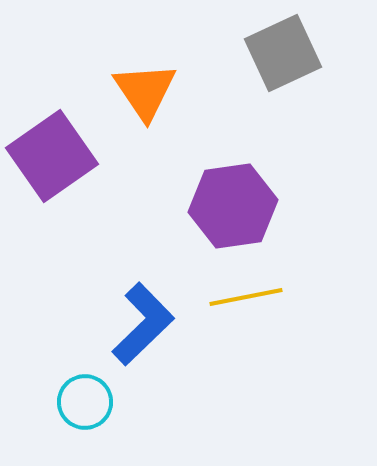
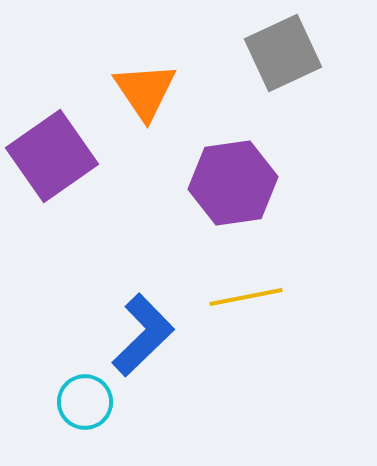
purple hexagon: moved 23 px up
blue L-shape: moved 11 px down
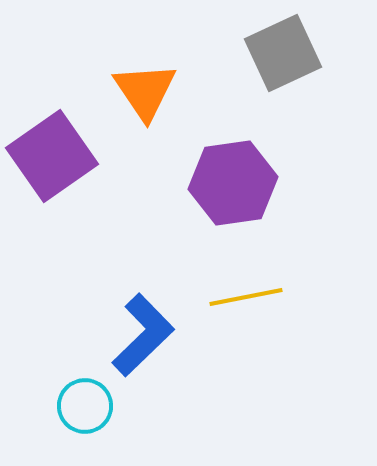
cyan circle: moved 4 px down
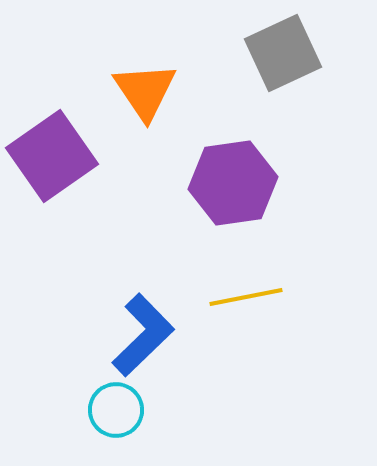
cyan circle: moved 31 px right, 4 px down
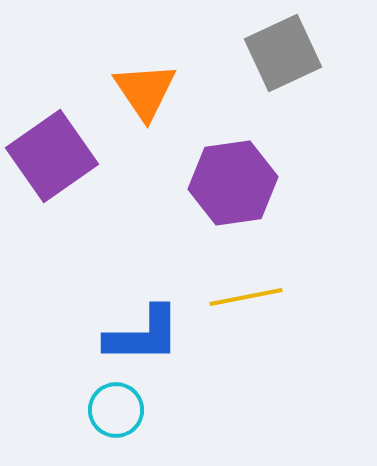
blue L-shape: rotated 44 degrees clockwise
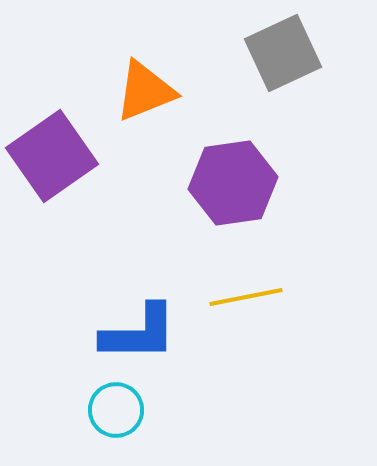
orange triangle: rotated 42 degrees clockwise
blue L-shape: moved 4 px left, 2 px up
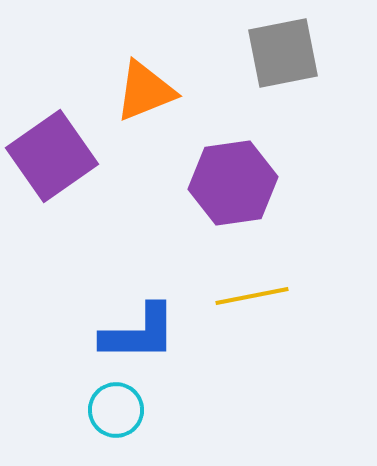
gray square: rotated 14 degrees clockwise
yellow line: moved 6 px right, 1 px up
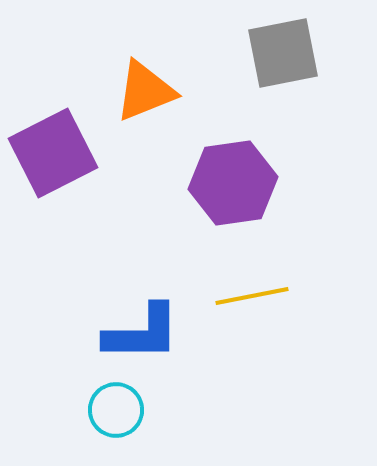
purple square: moved 1 px right, 3 px up; rotated 8 degrees clockwise
blue L-shape: moved 3 px right
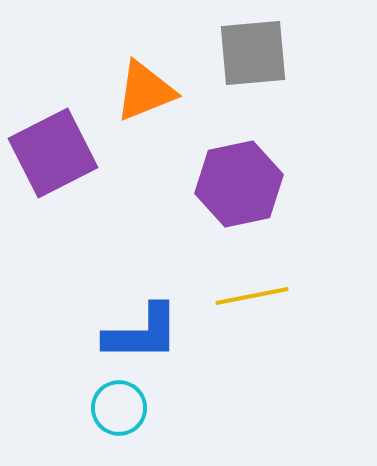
gray square: moved 30 px left; rotated 6 degrees clockwise
purple hexagon: moved 6 px right, 1 px down; rotated 4 degrees counterclockwise
cyan circle: moved 3 px right, 2 px up
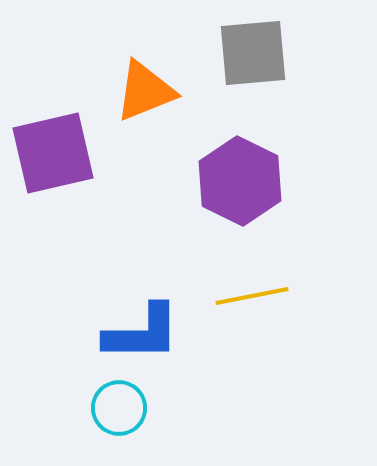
purple square: rotated 14 degrees clockwise
purple hexagon: moved 1 px right, 3 px up; rotated 22 degrees counterclockwise
